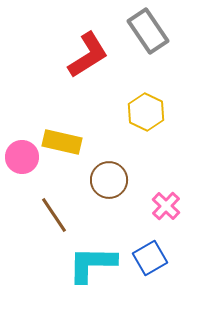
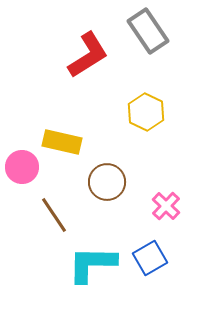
pink circle: moved 10 px down
brown circle: moved 2 px left, 2 px down
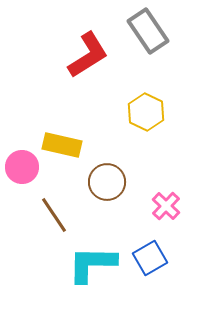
yellow rectangle: moved 3 px down
